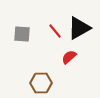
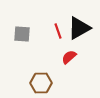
red line: moved 3 px right; rotated 21 degrees clockwise
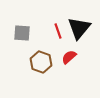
black triangle: rotated 20 degrees counterclockwise
gray square: moved 1 px up
brown hexagon: moved 21 px up; rotated 20 degrees clockwise
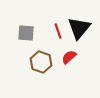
gray square: moved 4 px right
